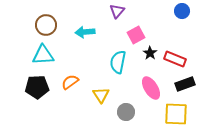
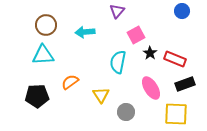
black pentagon: moved 9 px down
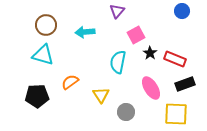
cyan triangle: rotated 20 degrees clockwise
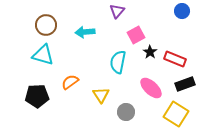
black star: moved 1 px up
pink ellipse: rotated 15 degrees counterclockwise
yellow square: rotated 30 degrees clockwise
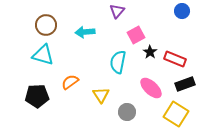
gray circle: moved 1 px right
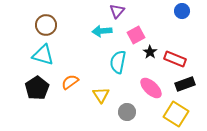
cyan arrow: moved 17 px right, 1 px up
black pentagon: moved 8 px up; rotated 30 degrees counterclockwise
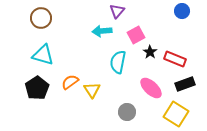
brown circle: moved 5 px left, 7 px up
yellow triangle: moved 9 px left, 5 px up
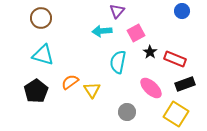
pink square: moved 2 px up
black pentagon: moved 1 px left, 3 px down
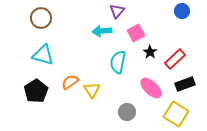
red rectangle: rotated 65 degrees counterclockwise
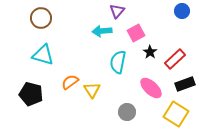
black pentagon: moved 5 px left, 3 px down; rotated 25 degrees counterclockwise
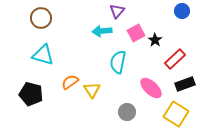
black star: moved 5 px right, 12 px up
